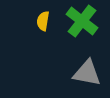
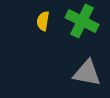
green cross: rotated 12 degrees counterclockwise
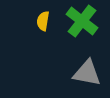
green cross: rotated 12 degrees clockwise
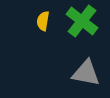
gray triangle: moved 1 px left
